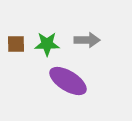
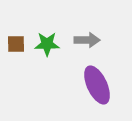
purple ellipse: moved 29 px right, 4 px down; rotated 33 degrees clockwise
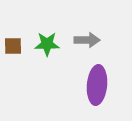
brown square: moved 3 px left, 2 px down
purple ellipse: rotated 30 degrees clockwise
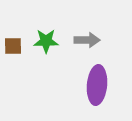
green star: moved 1 px left, 3 px up
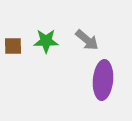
gray arrow: rotated 40 degrees clockwise
purple ellipse: moved 6 px right, 5 px up
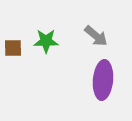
gray arrow: moved 9 px right, 4 px up
brown square: moved 2 px down
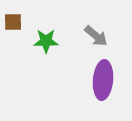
brown square: moved 26 px up
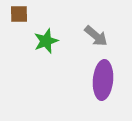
brown square: moved 6 px right, 8 px up
green star: rotated 20 degrees counterclockwise
